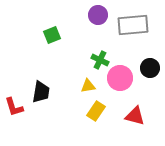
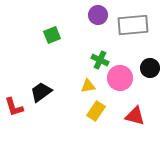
black trapezoid: rotated 135 degrees counterclockwise
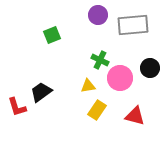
red L-shape: moved 3 px right
yellow rectangle: moved 1 px right, 1 px up
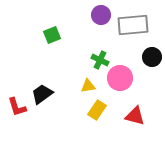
purple circle: moved 3 px right
black circle: moved 2 px right, 11 px up
black trapezoid: moved 1 px right, 2 px down
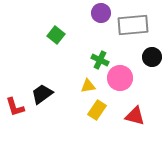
purple circle: moved 2 px up
green square: moved 4 px right; rotated 30 degrees counterclockwise
red L-shape: moved 2 px left
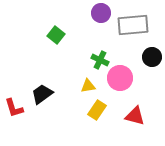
red L-shape: moved 1 px left, 1 px down
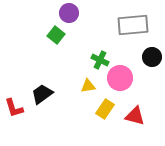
purple circle: moved 32 px left
yellow rectangle: moved 8 px right, 1 px up
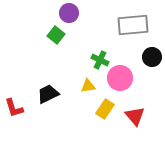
black trapezoid: moved 6 px right; rotated 10 degrees clockwise
red triangle: rotated 35 degrees clockwise
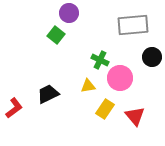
red L-shape: rotated 110 degrees counterclockwise
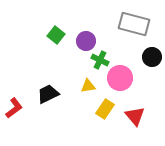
purple circle: moved 17 px right, 28 px down
gray rectangle: moved 1 px right, 1 px up; rotated 20 degrees clockwise
